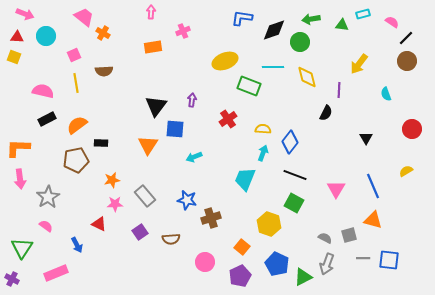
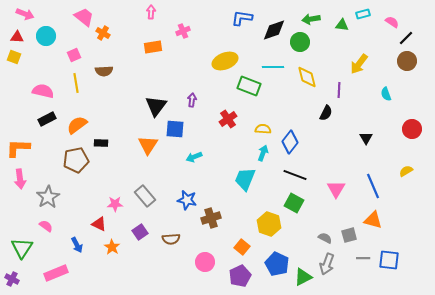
orange star at (112, 180): moved 67 px down; rotated 28 degrees counterclockwise
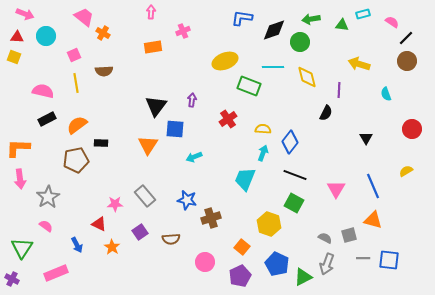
yellow arrow at (359, 64): rotated 70 degrees clockwise
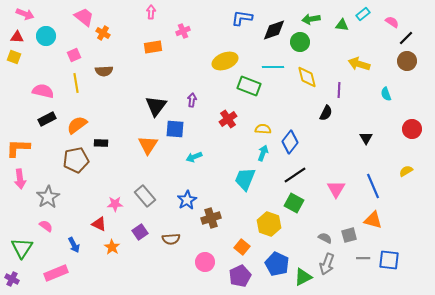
cyan rectangle at (363, 14): rotated 24 degrees counterclockwise
black line at (295, 175): rotated 55 degrees counterclockwise
blue star at (187, 200): rotated 30 degrees clockwise
blue arrow at (77, 245): moved 3 px left
